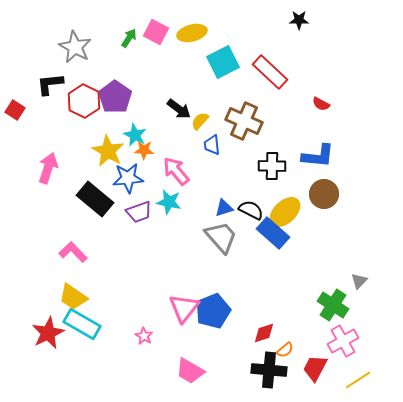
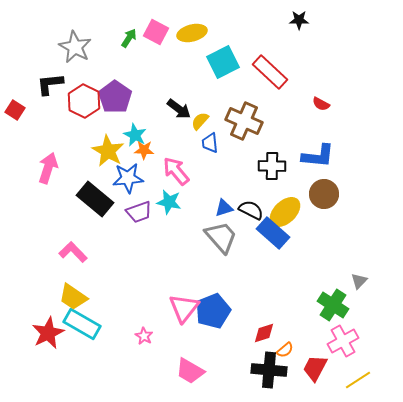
blue trapezoid at (212, 145): moved 2 px left, 2 px up
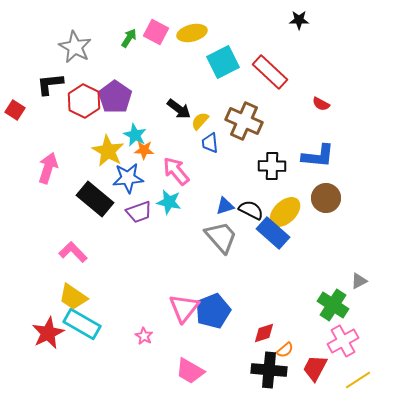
brown circle at (324, 194): moved 2 px right, 4 px down
blue triangle at (224, 208): moved 1 px right, 2 px up
gray triangle at (359, 281): rotated 18 degrees clockwise
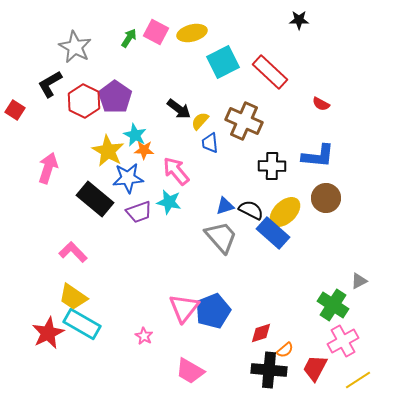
black L-shape at (50, 84): rotated 24 degrees counterclockwise
red diamond at (264, 333): moved 3 px left
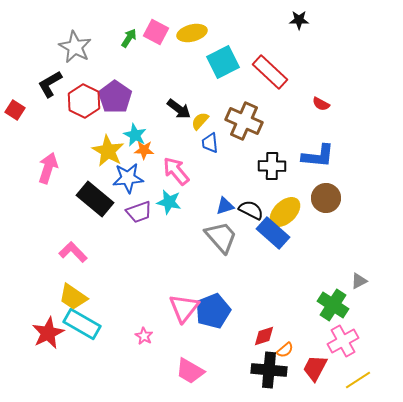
red diamond at (261, 333): moved 3 px right, 3 px down
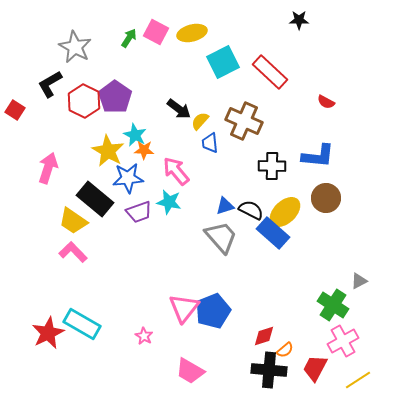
red semicircle at (321, 104): moved 5 px right, 2 px up
yellow trapezoid at (73, 297): moved 76 px up
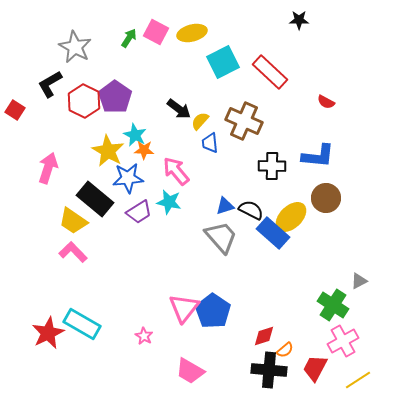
purple trapezoid at (139, 212): rotated 12 degrees counterclockwise
yellow ellipse at (285, 212): moved 6 px right, 5 px down
blue pentagon at (213, 311): rotated 16 degrees counterclockwise
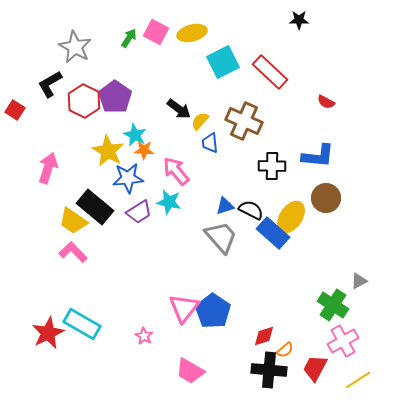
black rectangle at (95, 199): moved 8 px down
yellow ellipse at (291, 217): rotated 12 degrees counterclockwise
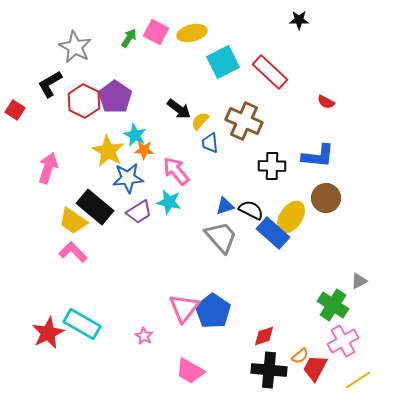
orange semicircle at (285, 350): moved 15 px right, 6 px down
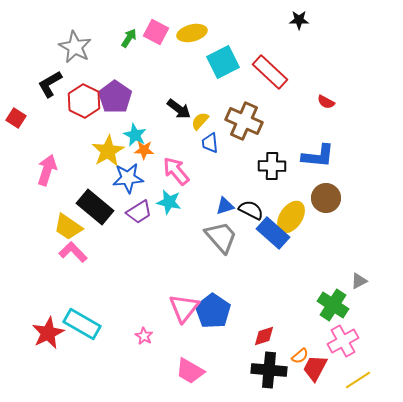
red square at (15, 110): moved 1 px right, 8 px down
yellow star at (108, 151): rotated 12 degrees clockwise
pink arrow at (48, 168): moved 1 px left, 2 px down
yellow trapezoid at (73, 221): moved 5 px left, 6 px down
